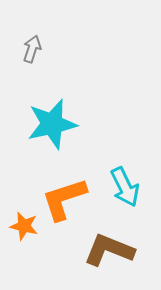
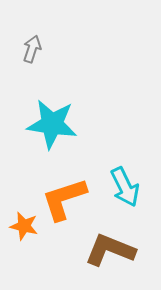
cyan star: rotated 21 degrees clockwise
brown L-shape: moved 1 px right
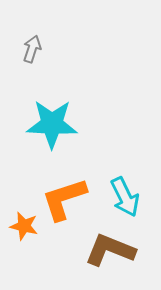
cyan star: rotated 6 degrees counterclockwise
cyan arrow: moved 10 px down
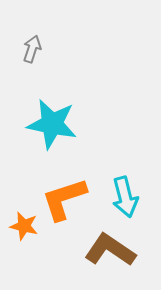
cyan star: rotated 9 degrees clockwise
cyan arrow: rotated 12 degrees clockwise
brown L-shape: rotated 12 degrees clockwise
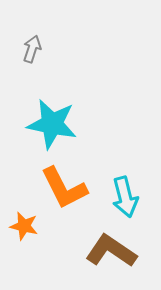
orange L-shape: moved 11 px up; rotated 99 degrees counterclockwise
brown L-shape: moved 1 px right, 1 px down
